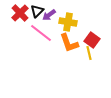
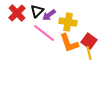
red cross: moved 3 px left
pink line: moved 3 px right
red square: moved 3 px left, 1 px down
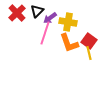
purple arrow: moved 1 px right, 3 px down
pink line: moved 1 px right; rotated 70 degrees clockwise
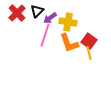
pink line: moved 2 px down
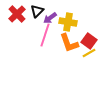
red cross: moved 1 px down
yellow line: rotated 72 degrees clockwise
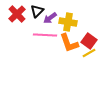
pink line: rotated 75 degrees clockwise
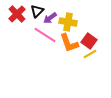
pink line: rotated 30 degrees clockwise
yellow line: moved 1 px right, 1 px down
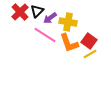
red cross: moved 3 px right, 2 px up
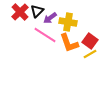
red square: moved 1 px right
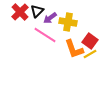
orange L-shape: moved 5 px right, 6 px down
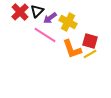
yellow cross: rotated 18 degrees clockwise
red square: rotated 21 degrees counterclockwise
orange L-shape: moved 2 px left
